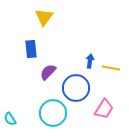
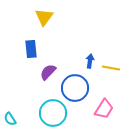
blue circle: moved 1 px left
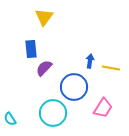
purple semicircle: moved 4 px left, 4 px up
blue circle: moved 1 px left, 1 px up
pink trapezoid: moved 1 px left, 1 px up
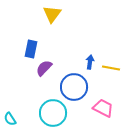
yellow triangle: moved 8 px right, 3 px up
blue rectangle: rotated 18 degrees clockwise
blue arrow: moved 1 px down
pink trapezoid: rotated 95 degrees counterclockwise
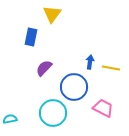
blue rectangle: moved 12 px up
cyan semicircle: rotated 112 degrees clockwise
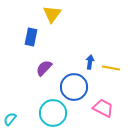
cyan semicircle: rotated 40 degrees counterclockwise
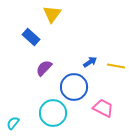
blue rectangle: rotated 60 degrees counterclockwise
blue arrow: rotated 48 degrees clockwise
yellow line: moved 5 px right, 2 px up
cyan semicircle: moved 3 px right, 4 px down
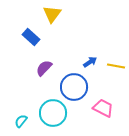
cyan semicircle: moved 8 px right, 2 px up
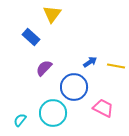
cyan semicircle: moved 1 px left, 1 px up
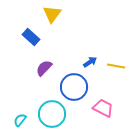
cyan circle: moved 1 px left, 1 px down
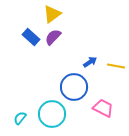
yellow triangle: rotated 18 degrees clockwise
purple semicircle: moved 9 px right, 31 px up
cyan semicircle: moved 2 px up
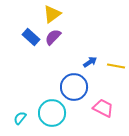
cyan circle: moved 1 px up
